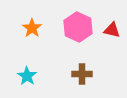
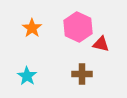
red triangle: moved 11 px left, 14 px down
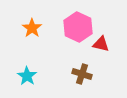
brown cross: rotated 18 degrees clockwise
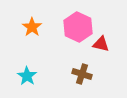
orange star: moved 1 px up
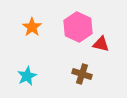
cyan star: rotated 12 degrees clockwise
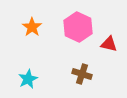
red triangle: moved 8 px right
cyan star: moved 1 px right, 3 px down
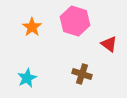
pink hexagon: moved 3 px left, 6 px up; rotated 8 degrees counterclockwise
red triangle: rotated 24 degrees clockwise
cyan star: moved 1 px left, 1 px up
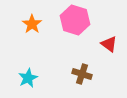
pink hexagon: moved 1 px up
orange star: moved 3 px up
cyan star: moved 1 px right
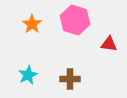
red triangle: rotated 30 degrees counterclockwise
brown cross: moved 12 px left, 5 px down; rotated 18 degrees counterclockwise
cyan star: moved 3 px up
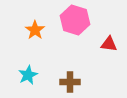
orange star: moved 3 px right, 6 px down
brown cross: moved 3 px down
